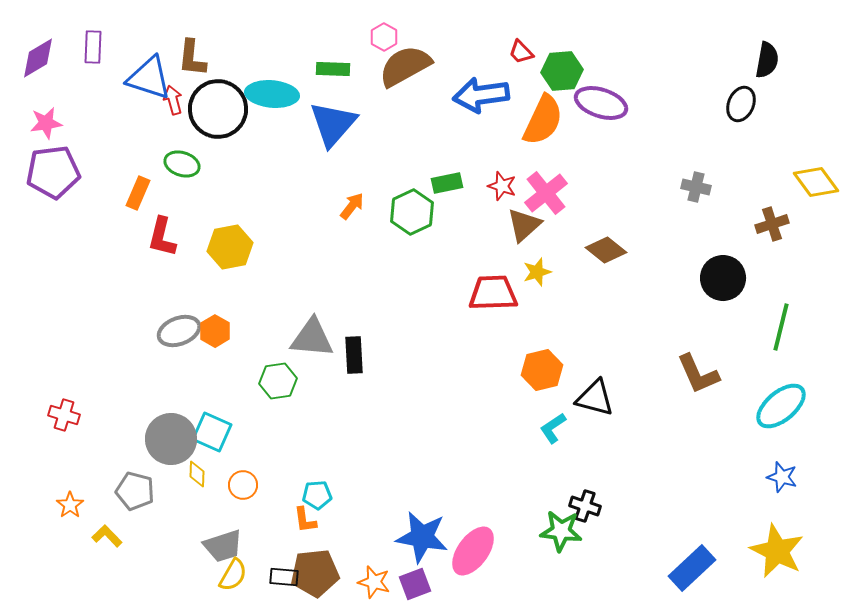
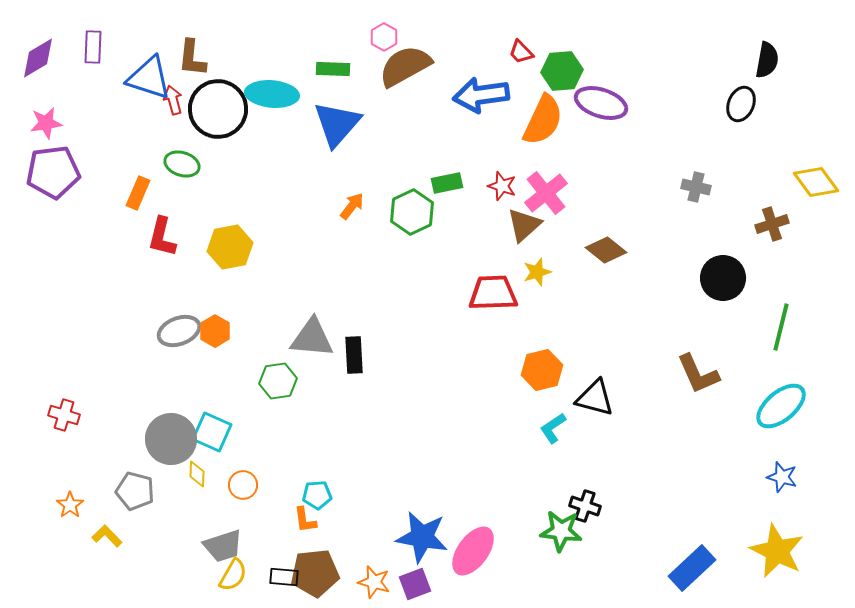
blue triangle at (333, 124): moved 4 px right
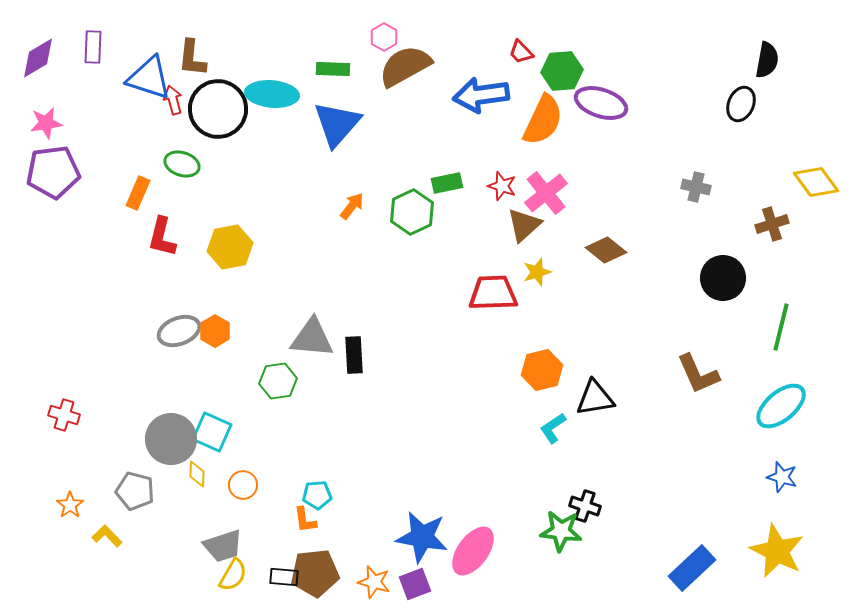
black triangle at (595, 398): rotated 24 degrees counterclockwise
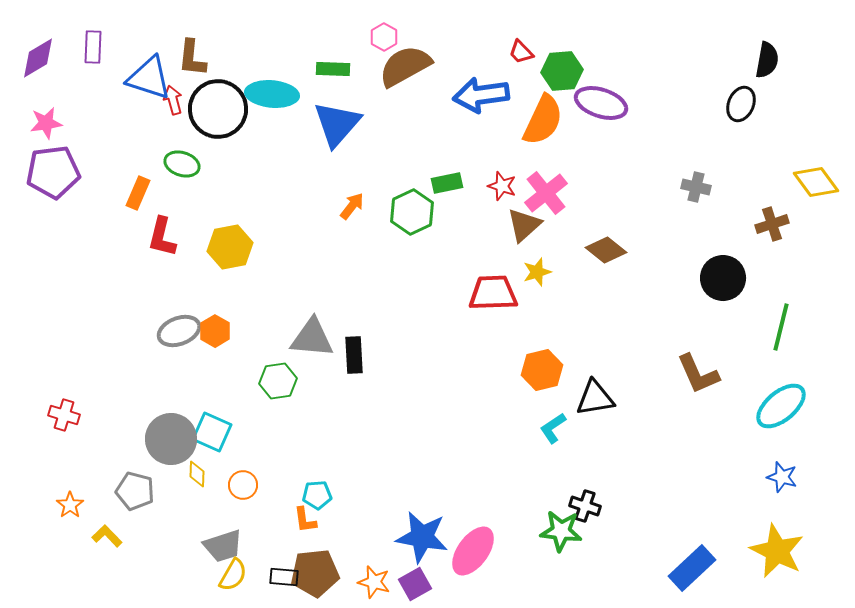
purple square at (415, 584): rotated 8 degrees counterclockwise
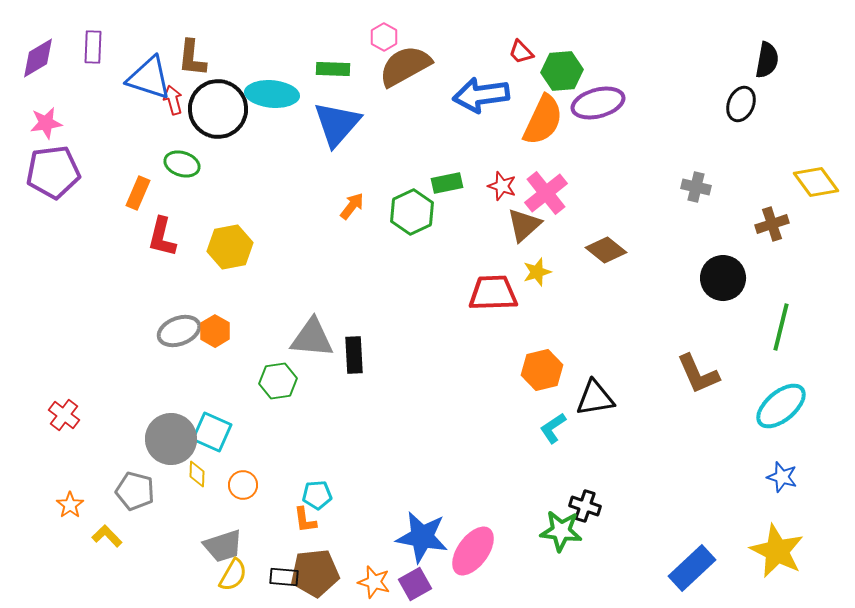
purple ellipse at (601, 103): moved 3 px left; rotated 33 degrees counterclockwise
red cross at (64, 415): rotated 20 degrees clockwise
